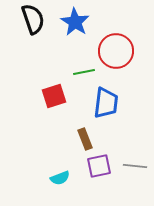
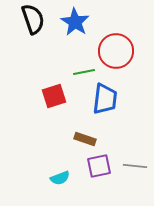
blue trapezoid: moved 1 px left, 4 px up
brown rectangle: rotated 50 degrees counterclockwise
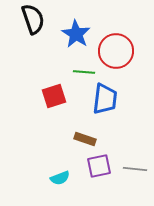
blue star: moved 1 px right, 12 px down
green line: rotated 15 degrees clockwise
gray line: moved 3 px down
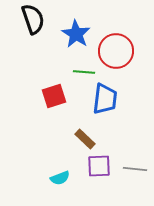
brown rectangle: rotated 25 degrees clockwise
purple square: rotated 10 degrees clockwise
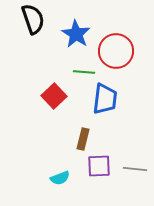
red square: rotated 25 degrees counterclockwise
brown rectangle: moved 2 px left; rotated 60 degrees clockwise
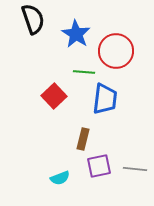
purple square: rotated 10 degrees counterclockwise
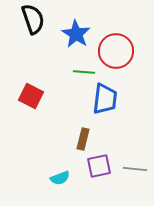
red square: moved 23 px left; rotated 20 degrees counterclockwise
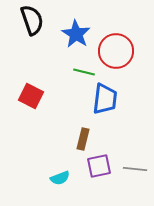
black semicircle: moved 1 px left, 1 px down
green line: rotated 10 degrees clockwise
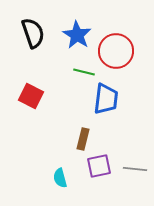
black semicircle: moved 1 px right, 13 px down
blue star: moved 1 px right, 1 px down
blue trapezoid: moved 1 px right
cyan semicircle: rotated 96 degrees clockwise
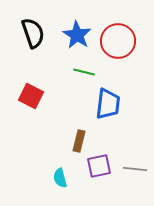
red circle: moved 2 px right, 10 px up
blue trapezoid: moved 2 px right, 5 px down
brown rectangle: moved 4 px left, 2 px down
